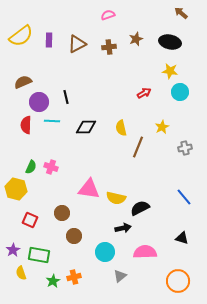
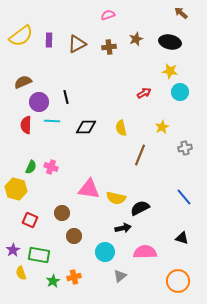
brown line at (138, 147): moved 2 px right, 8 px down
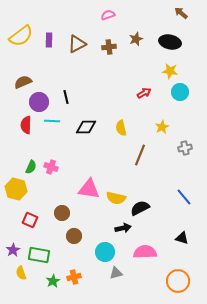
gray triangle at (120, 276): moved 4 px left, 3 px up; rotated 24 degrees clockwise
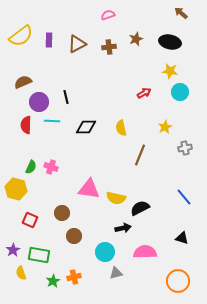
yellow star at (162, 127): moved 3 px right
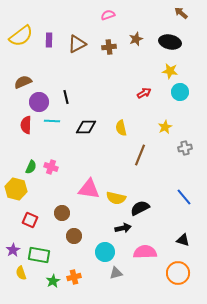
black triangle at (182, 238): moved 1 px right, 2 px down
orange circle at (178, 281): moved 8 px up
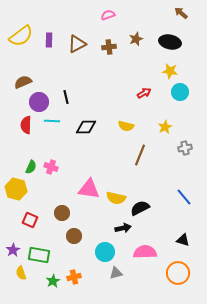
yellow semicircle at (121, 128): moved 5 px right, 2 px up; rotated 63 degrees counterclockwise
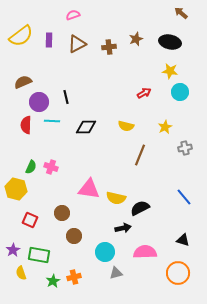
pink semicircle at (108, 15): moved 35 px left
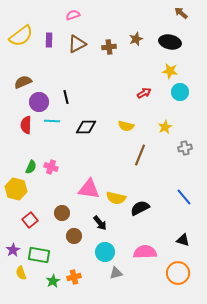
red square at (30, 220): rotated 28 degrees clockwise
black arrow at (123, 228): moved 23 px left, 5 px up; rotated 63 degrees clockwise
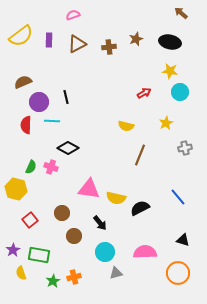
black diamond at (86, 127): moved 18 px left, 21 px down; rotated 30 degrees clockwise
yellow star at (165, 127): moved 1 px right, 4 px up
blue line at (184, 197): moved 6 px left
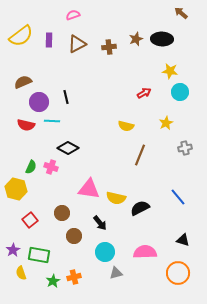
black ellipse at (170, 42): moved 8 px left, 3 px up; rotated 10 degrees counterclockwise
red semicircle at (26, 125): rotated 78 degrees counterclockwise
